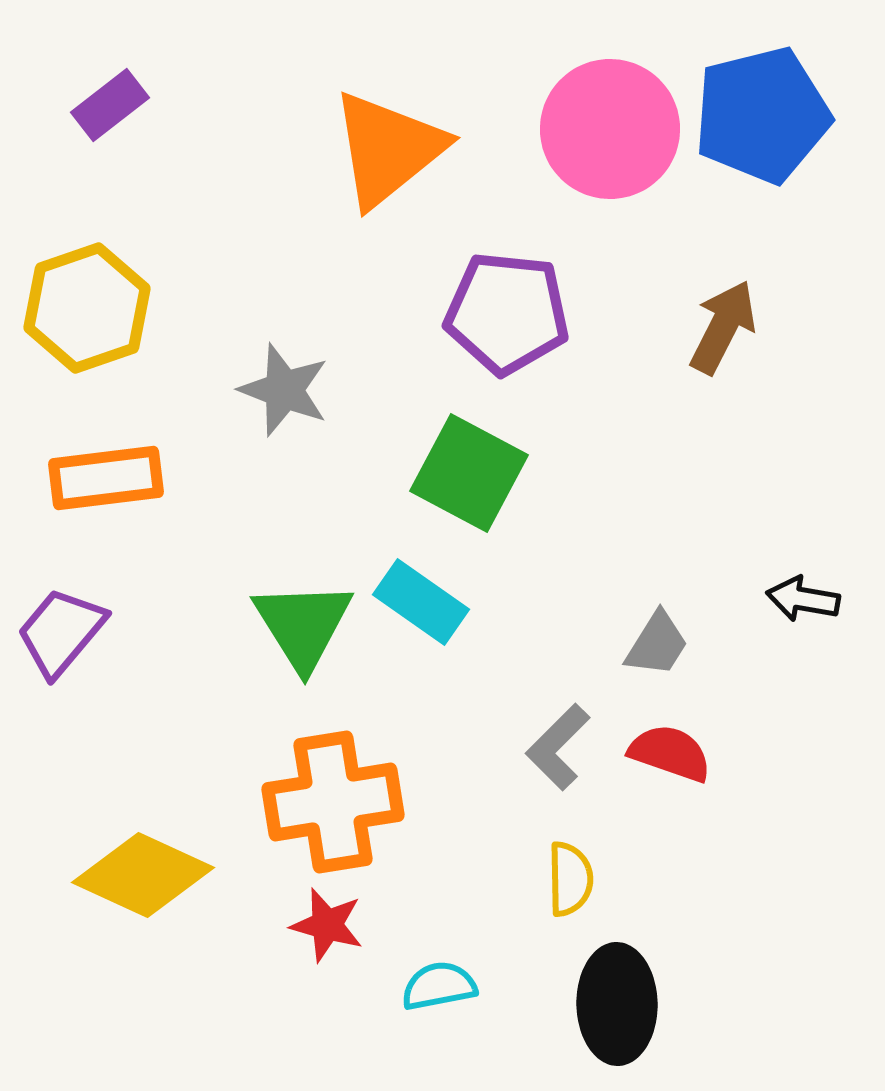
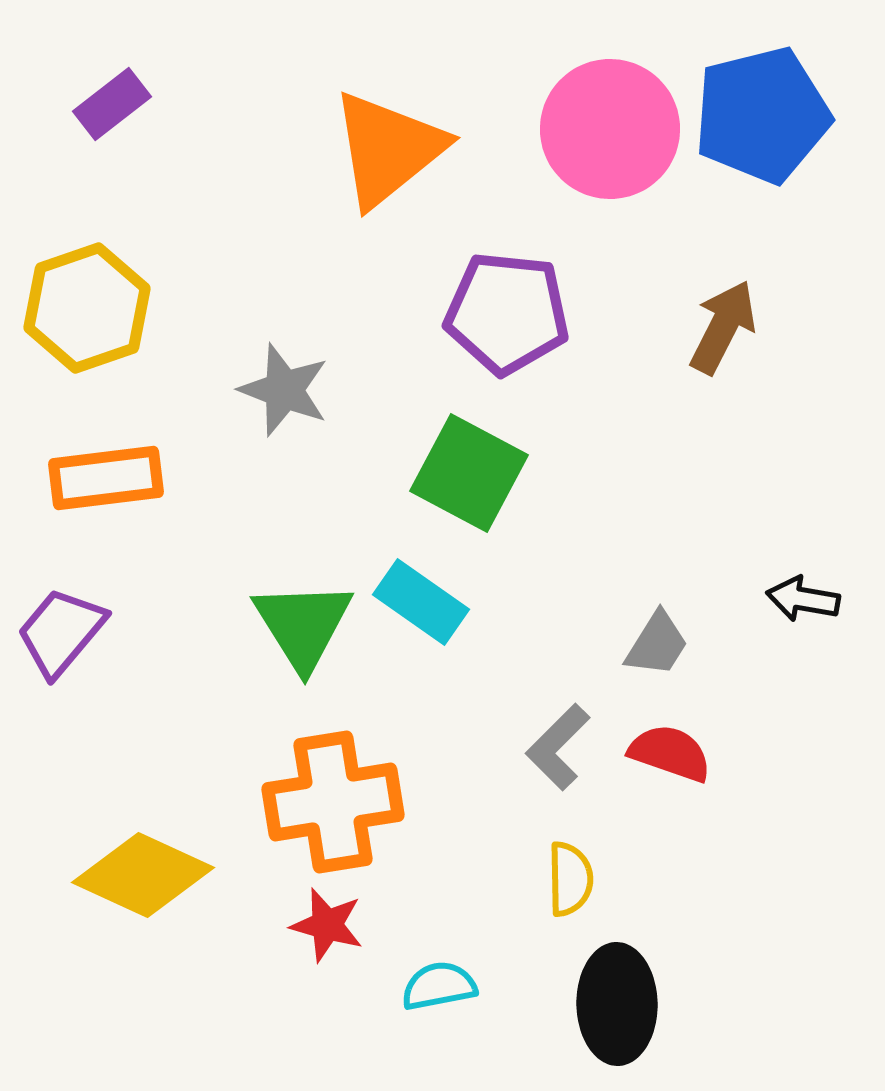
purple rectangle: moved 2 px right, 1 px up
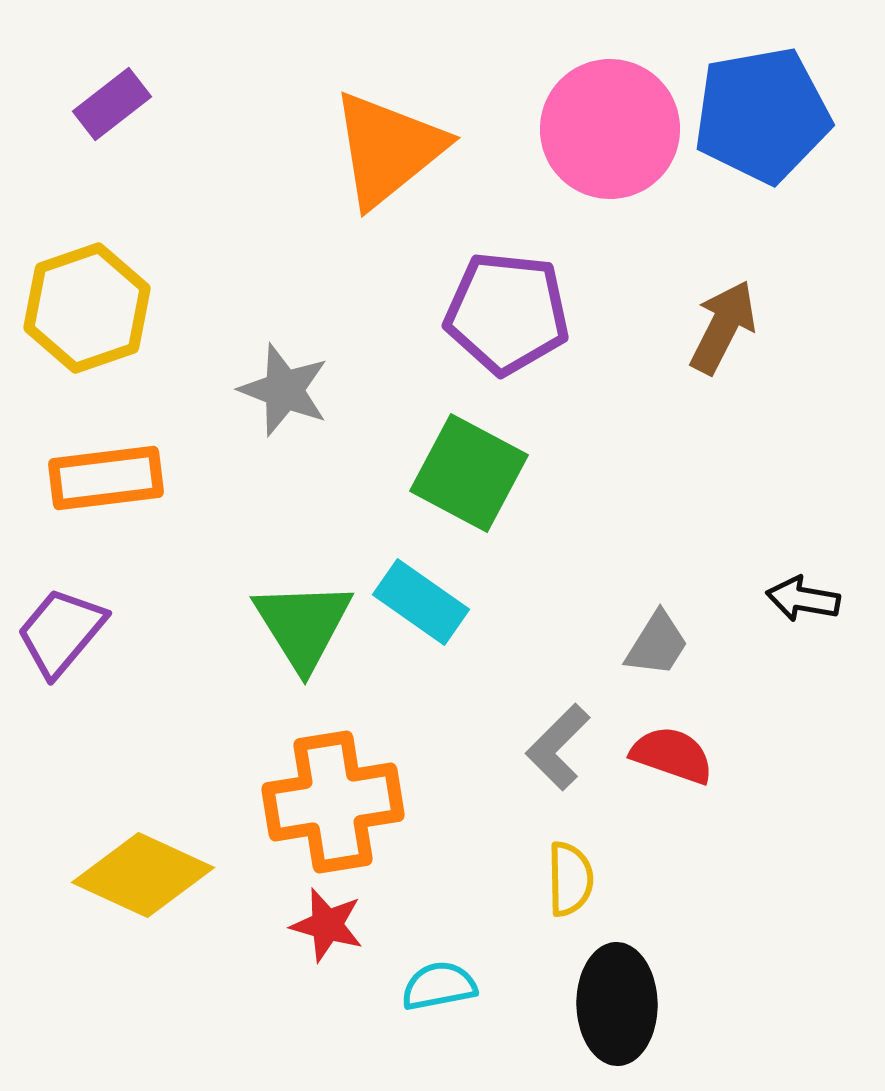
blue pentagon: rotated 4 degrees clockwise
red semicircle: moved 2 px right, 2 px down
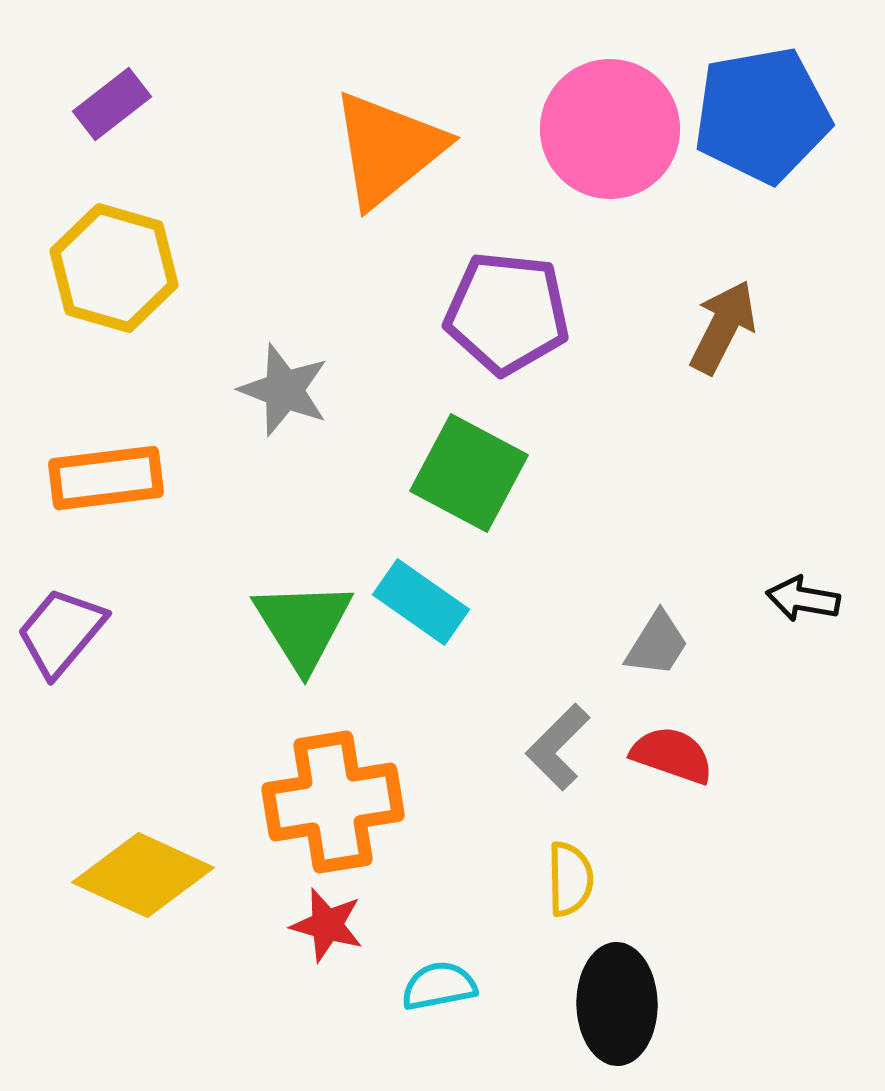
yellow hexagon: moved 27 px right, 40 px up; rotated 25 degrees counterclockwise
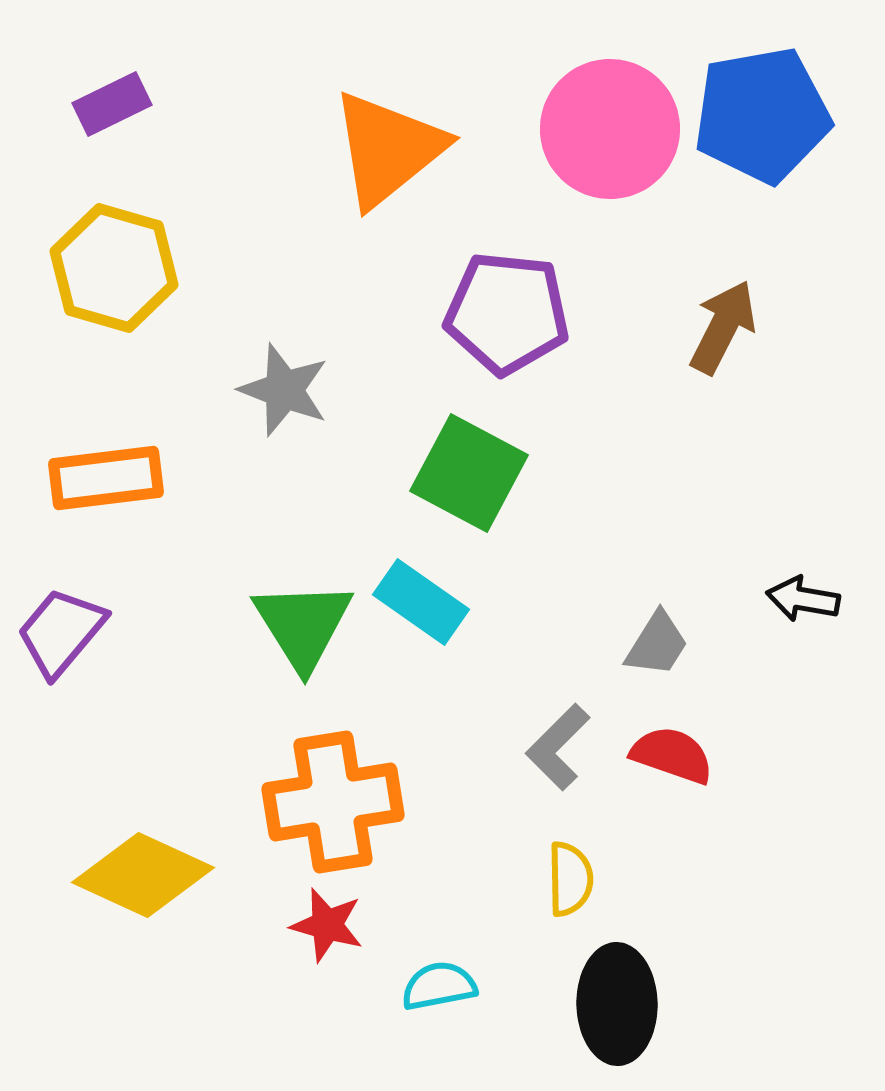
purple rectangle: rotated 12 degrees clockwise
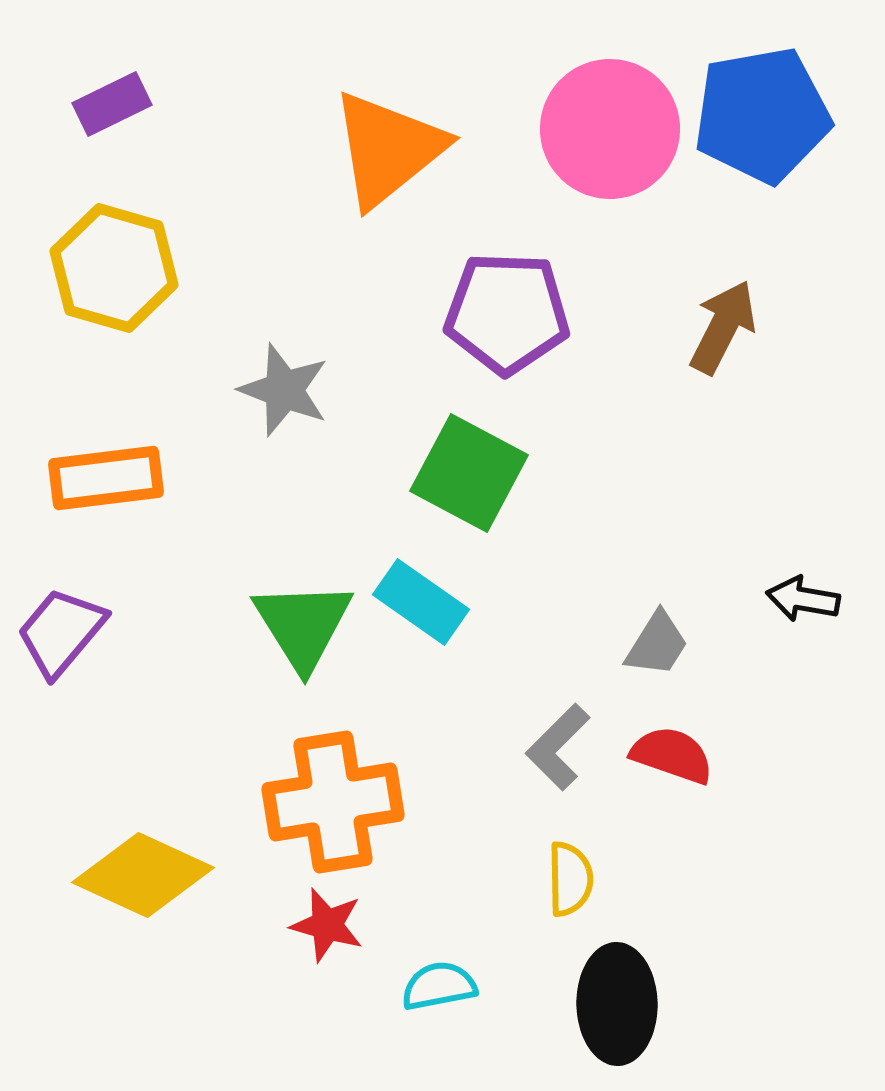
purple pentagon: rotated 4 degrees counterclockwise
